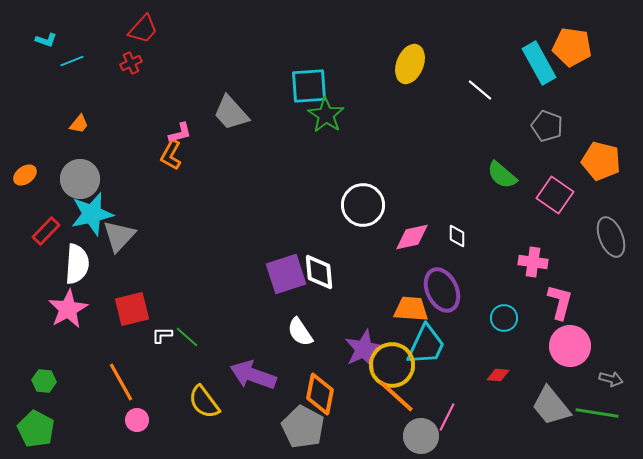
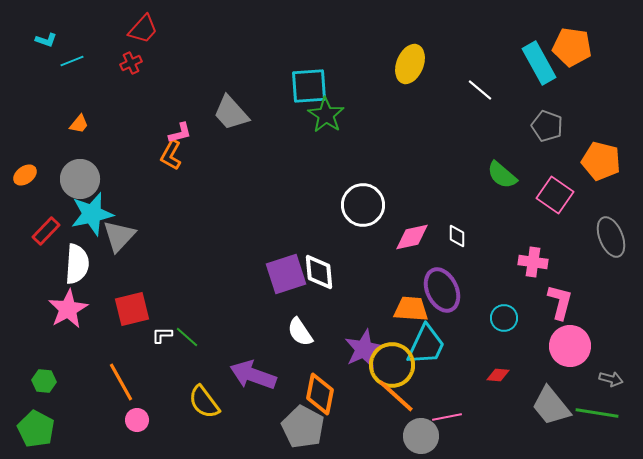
pink line at (447, 417): rotated 52 degrees clockwise
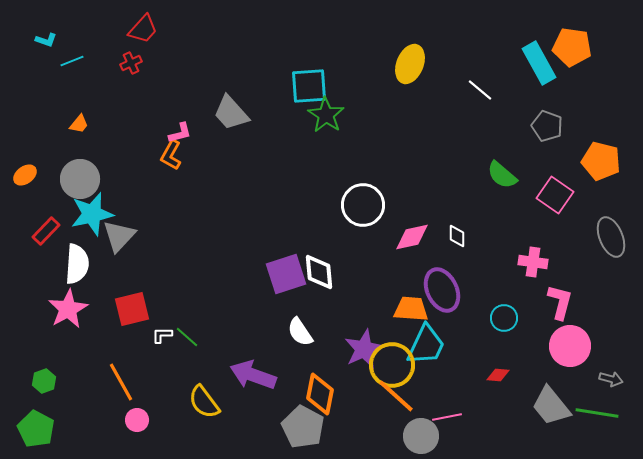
green hexagon at (44, 381): rotated 25 degrees counterclockwise
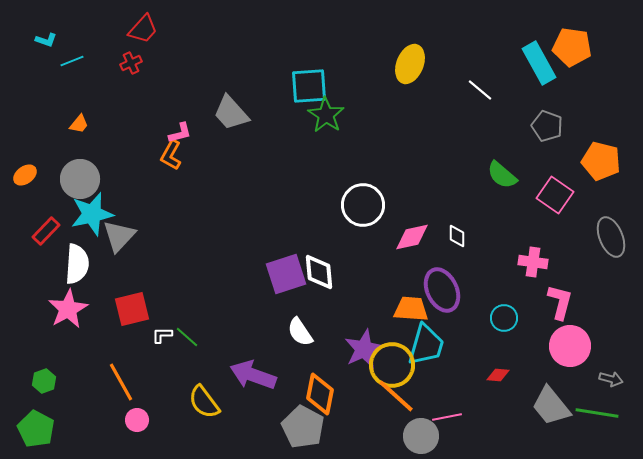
cyan trapezoid at (426, 345): rotated 9 degrees counterclockwise
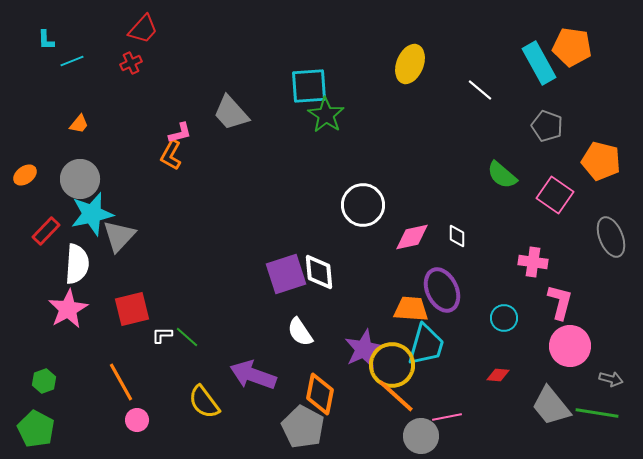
cyan L-shape at (46, 40): rotated 70 degrees clockwise
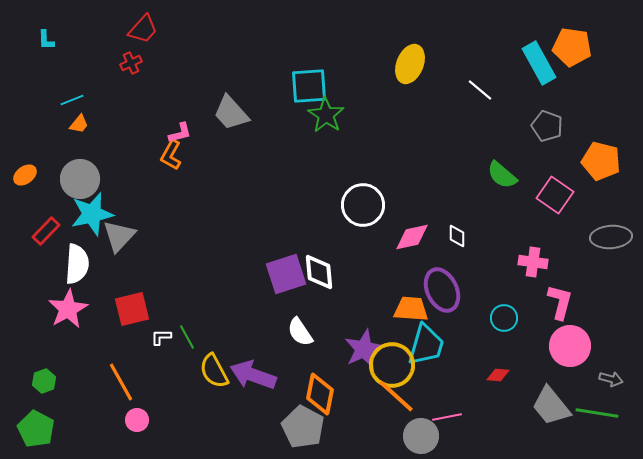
cyan line at (72, 61): moved 39 px down
gray ellipse at (611, 237): rotated 72 degrees counterclockwise
white L-shape at (162, 335): moved 1 px left, 2 px down
green line at (187, 337): rotated 20 degrees clockwise
yellow semicircle at (204, 402): moved 10 px right, 31 px up; rotated 9 degrees clockwise
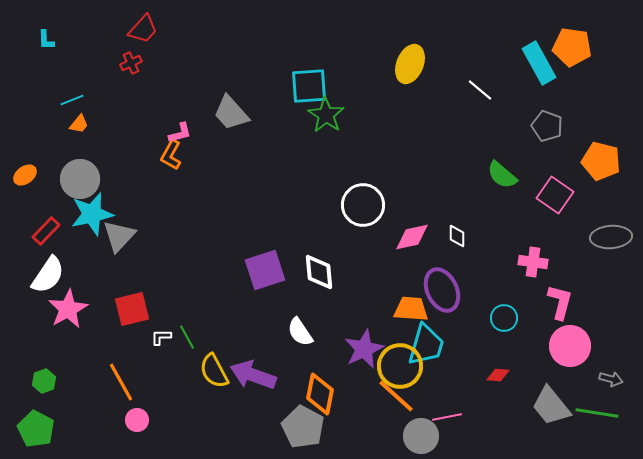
white semicircle at (77, 264): moved 29 px left, 11 px down; rotated 30 degrees clockwise
purple square at (286, 274): moved 21 px left, 4 px up
yellow circle at (392, 365): moved 8 px right, 1 px down
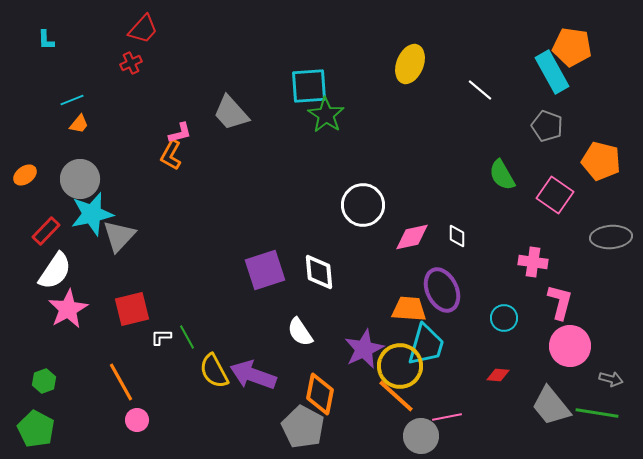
cyan rectangle at (539, 63): moved 13 px right, 9 px down
green semicircle at (502, 175): rotated 20 degrees clockwise
white semicircle at (48, 275): moved 7 px right, 4 px up
orange trapezoid at (411, 309): moved 2 px left
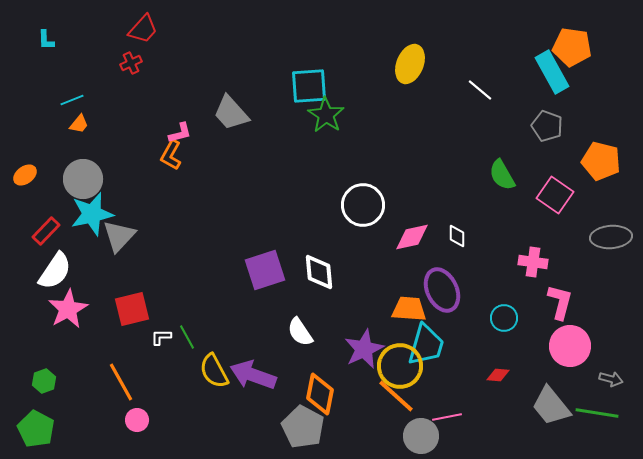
gray circle at (80, 179): moved 3 px right
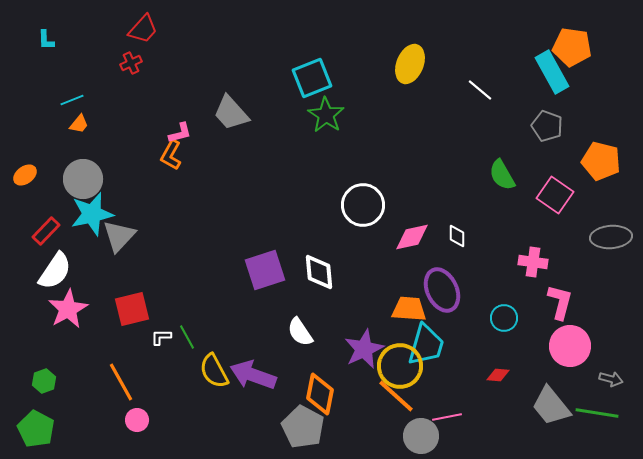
cyan square at (309, 86): moved 3 px right, 8 px up; rotated 18 degrees counterclockwise
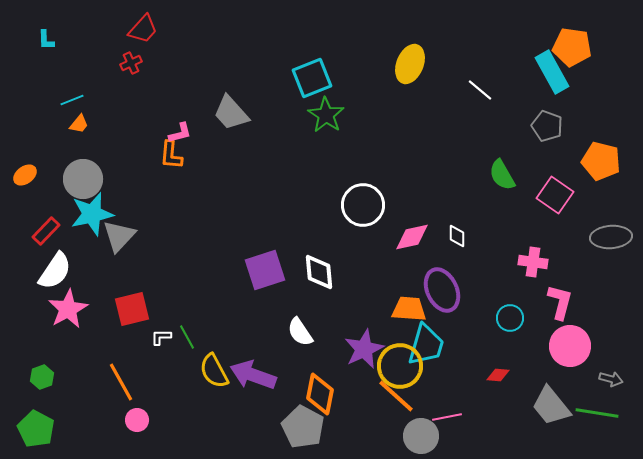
orange L-shape at (171, 155): rotated 24 degrees counterclockwise
cyan circle at (504, 318): moved 6 px right
green hexagon at (44, 381): moved 2 px left, 4 px up
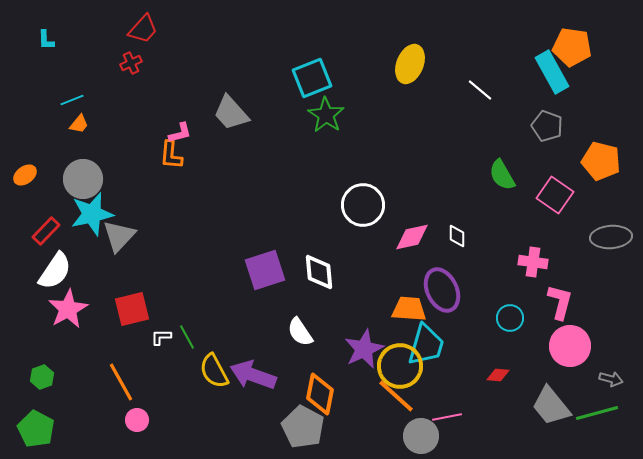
green line at (597, 413): rotated 24 degrees counterclockwise
